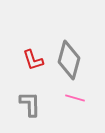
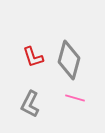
red L-shape: moved 3 px up
gray L-shape: rotated 152 degrees counterclockwise
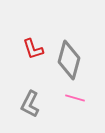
red L-shape: moved 8 px up
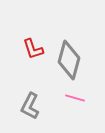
gray L-shape: moved 2 px down
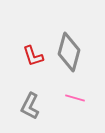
red L-shape: moved 7 px down
gray diamond: moved 8 px up
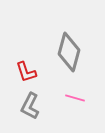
red L-shape: moved 7 px left, 16 px down
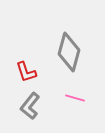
gray L-shape: rotated 12 degrees clockwise
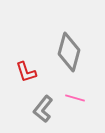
gray L-shape: moved 13 px right, 3 px down
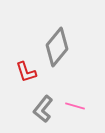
gray diamond: moved 12 px left, 5 px up; rotated 24 degrees clockwise
pink line: moved 8 px down
